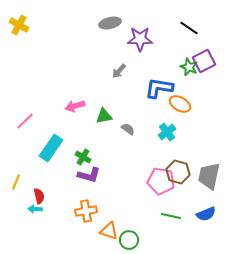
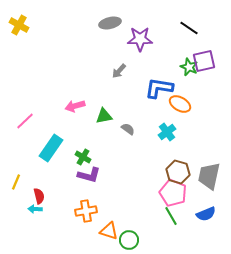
purple square: rotated 15 degrees clockwise
pink pentagon: moved 12 px right, 12 px down; rotated 12 degrees clockwise
green line: rotated 48 degrees clockwise
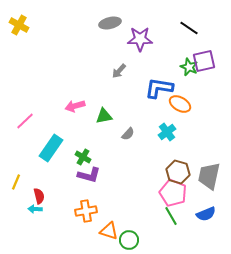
gray semicircle: moved 5 px down; rotated 96 degrees clockwise
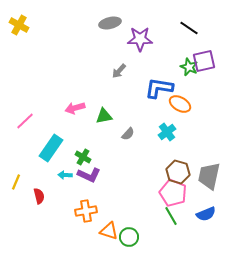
pink arrow: moved 2 px down
purple L-shape: rotated 10 degrees clockwise
cyan arrow: moved 30 px right, 34 px up
green circle: moved 3 px up
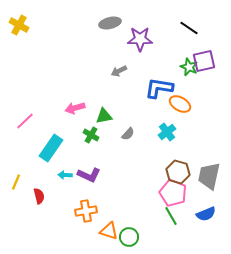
gray arrow: rotated 21 degrees clockwise
green cross: moved 8 px right, 22 px up
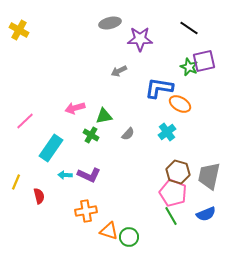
yellow cross: moved 5 px down
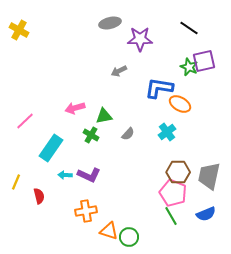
brown hexagon: rotated 15 degrees counterclockwise
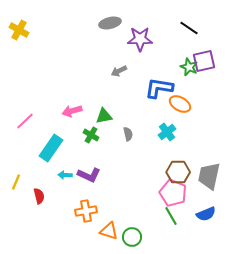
pink arrow: moved 3 px left, 3 px down
gray semicircle: rotated 56 degrees counterclockwise
green circle: moved 3 px right
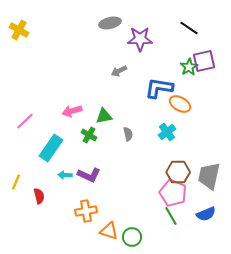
green star: rotated 18 degrees clockwise
green cross: moved 2 px left
